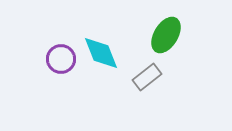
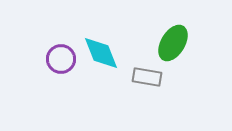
green ellipse: moved 7 px right, 8 px down
gray rectangle: rotated 48 degrees clockwise
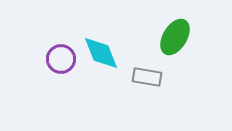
green ellipse: moved 2 px right, 6 px up
